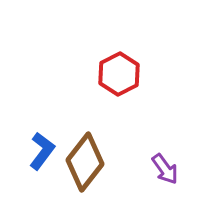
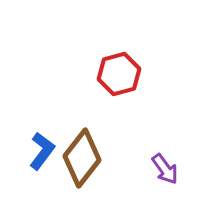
red hexagon: rotated 12 degrees clockwise
brown diamond: moved 3 px left, 4 px up
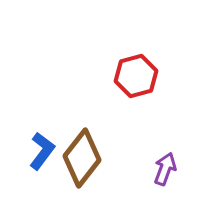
red hexagon: moved 17 px right, 2 px down
purple arrow: rotated 124 degrees counterclockwise
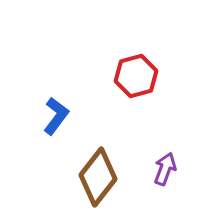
blue L-shape: moved 14 px right, 35 px up
brown diamond: moved 16 px right, 19 px down
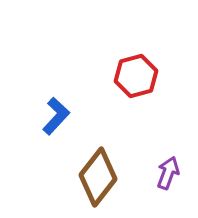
blue L-shape: rotated 6 degrees clockwise
purple arrow: moved 3 px right, 4 px down
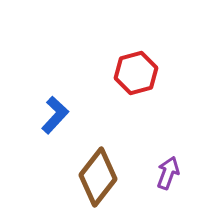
red hexagon: moved 3 px up
blue L-shape: moved 1 px left, 1 px up
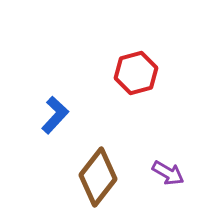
purple arrow: rotated 100 degrees clockwise
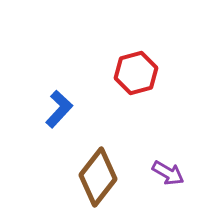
blue L-shape: moved 4 px right, 6 px up
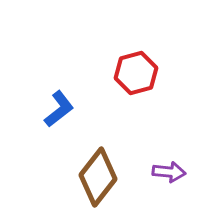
blue L-shape: rotated 9 degrees clockwise
purple arrow: moved 1 px right, 1 px up; rotated 24 degrees counterclockwise
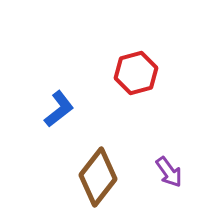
purple arrow: rotated 48 degrees clockwise
